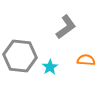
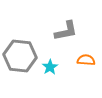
gray L-shape: moved 4 px down; rotated 25 degrees clockwise
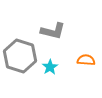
gray L-shape: moved 13 px left; rotated 25 degrees clockwise
gray hexagon: rotated 12 degrees clockwise
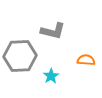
gray hexagon: rotated 20 degrees counterclockwise
cyan star: moved 1 px right, 9 px down
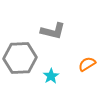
gray hexagon: moved 2 px down
orange semicircle: moved 1 px right, 4 px down; rotated 36 degrees counterclockwise
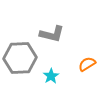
gray L-shape: moved 1 px left, 3 px down
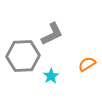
gray L-shape: rotated 40 degrees counterclockwise
gray hexagon: moved 3 px right, 2 px up
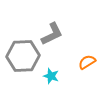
orange semicircle: moved 2 px up
cyan star: rotated 21 degrees counterclockwise
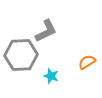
gray L-shape: moved 6 px left, 3 px up
gray hexagon: moved 2 px left, 1 px up
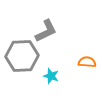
gray hexagon: moved 1 px right, 1 px down
orange semicircle: rotated 36 degrees clockwise
